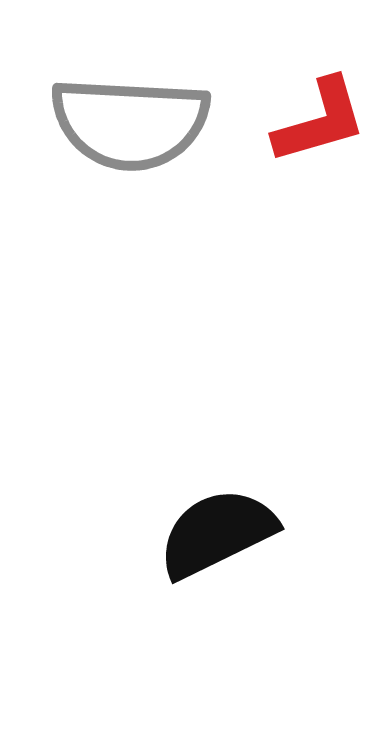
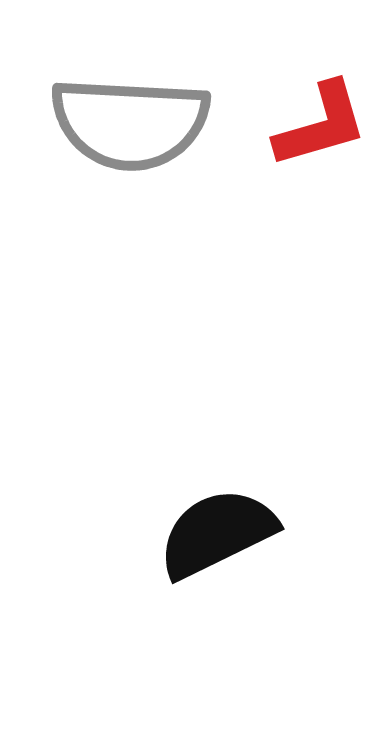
red L-shape: moved 1 px right, 4 px down
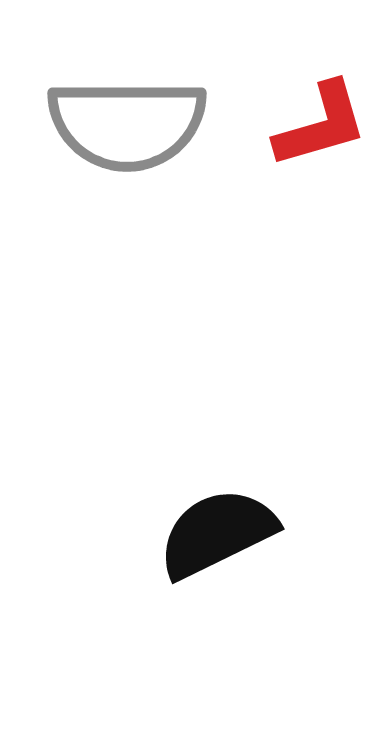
gray semicircle: moved 3 px left, 1 px down; rotated 3 degrees counterclockwise
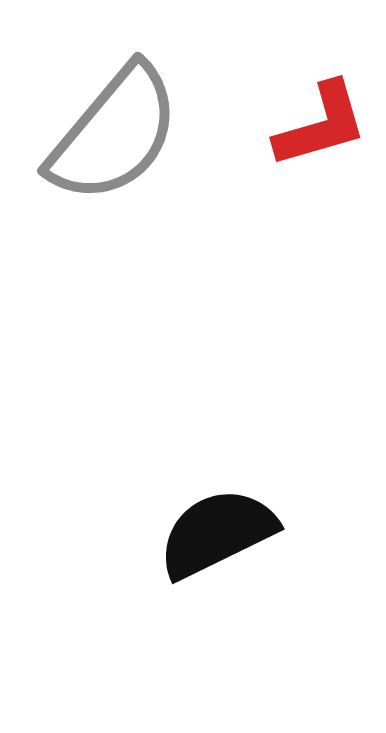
gray semicircle: moved 13 px left, 10 px down; rotated 50 degrees counterclockwise
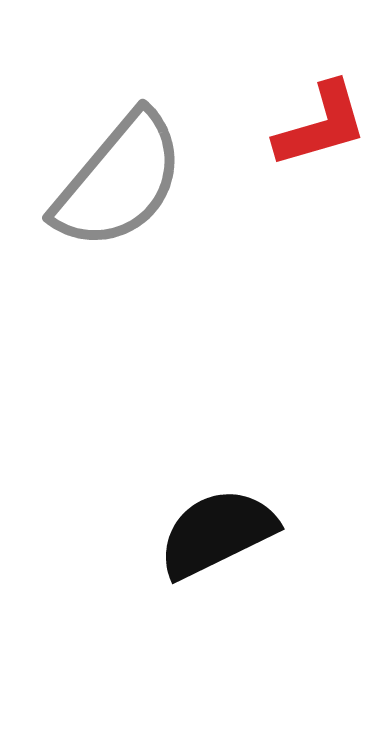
gray semicircle: moved 5 px right, 47 px down
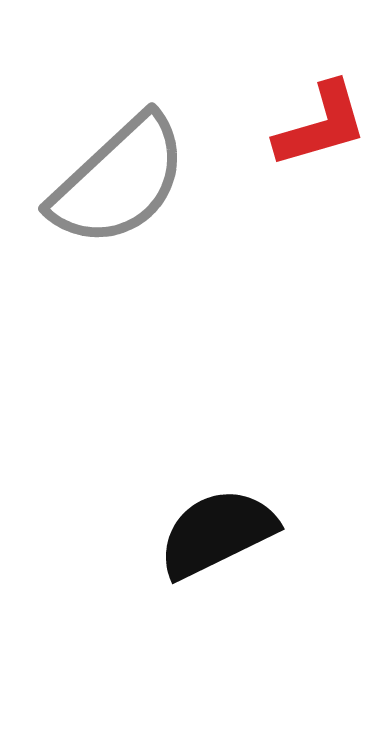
gray semicircle: rotated 7 degrees clockwise
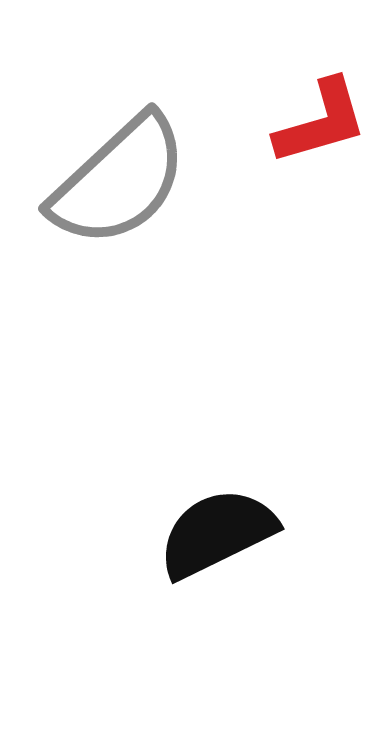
red L-shape: moved 3 px up
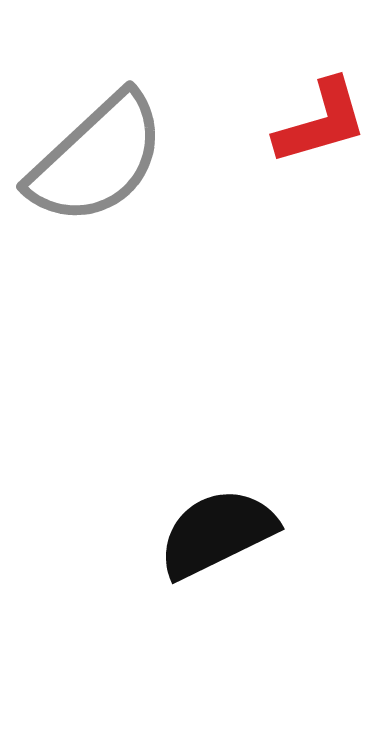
gray semicircle: moved 22 px left, 22 px up
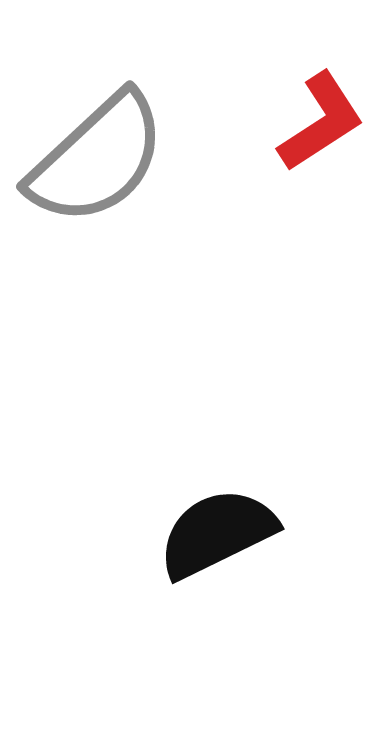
red L-shape: rotated 17 degrees counterclockwise
